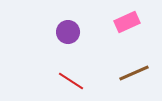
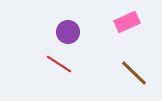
brown line: rotated 68 degrees clockwise
red line: moved 12 px left, 17 px up
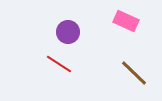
pink rectangle: moved 1 px left, 1 px up; rotated 50 degrees clockwise
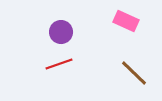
purple circle: moved 7 px left
red line: rotated 52 degrees counterclockwise
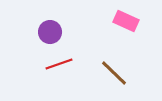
purple circle: moved 11 px left
brown line: moved 20 px left
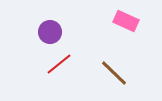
red line: rotated 20 degrees counterclockwise
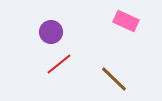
purple circle: moved 1 px right
brown line: moved 6 px down
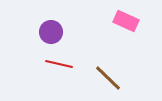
red line: rotated 52 degrees clockwise
brown line: moved 6 px left, 1 px up
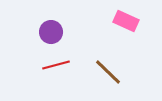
red line: moved 3 px left, 1 px down; rotated 28 degrees counterclockwise
brown line: moved 6 px up
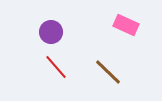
pink rectangle: moved 4 px down
red line: moved 2 px down; rotated 64 degrees clockwise
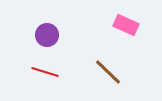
purple circle: moved 4 px left, 3 px down
red line: moved 11 px left, 5 px down; rotated 32 degrees counterclockwise
